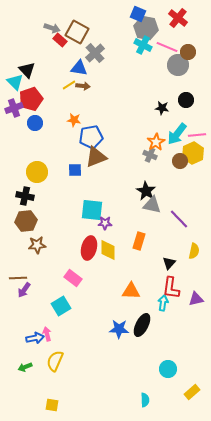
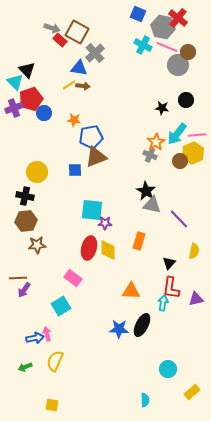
gray hexagon at (146, 28): moved 17 px right, 1 px up
blue circle at (35, 123): moved 9 px right, 10 px up
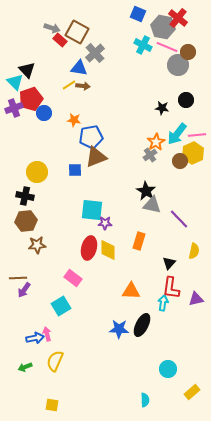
gray cross at (150, 155): rotated 32 degrees clockwise
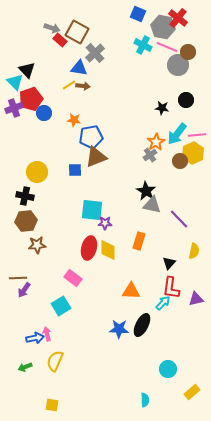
cyan arrow at (163, 303): rotated 35 degrees clockwise
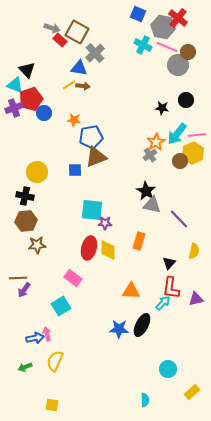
cyan triangle at (15, 82): moved 3 px down; rotated 24 degrees counterclockwise
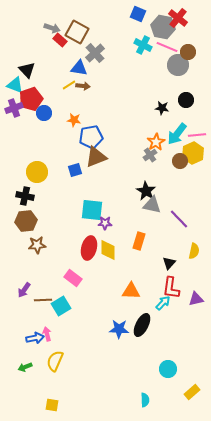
blue square at (75, 170): rotated 16 degrees counterclockwise
brown line at (18, 278): moved 25 px right, 22 px down
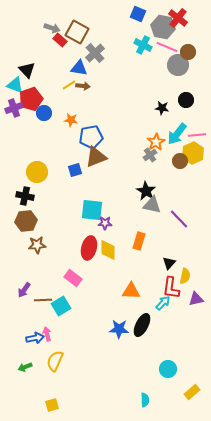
orange star at (74, 120): moved 3 px left
yellow semicircle at (194, 251): moved 9 px left, 25 px down
yellow square at (52, 405): rotated 24 degrees counterclockwise
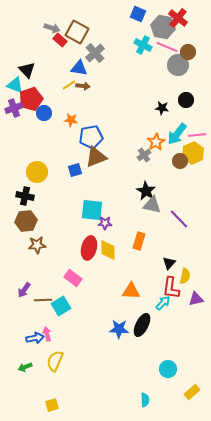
gray cross at (150, 155): moved 6 px left
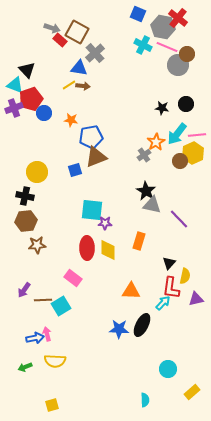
brown circle at (188, 52): moved 1 px left, 2 px down
black circle at (186, 100): moved 4 px down
red ellipse at (89, 248): moved 2 px left; rotated 15 degrees counterclockwise
yellow semicircle at (55, 361): rotated 110 degrees counterclockwise
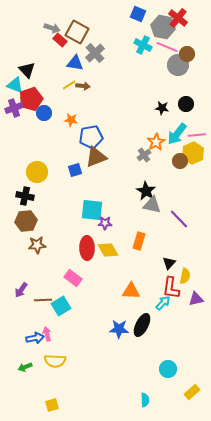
blue triangle at (79, 68): moved 4 px left, 5 px up
yellow diamond at (108, 250): rotated 30 degrees counterclockwise
purple arrow at (24, 290): moved 3 px left
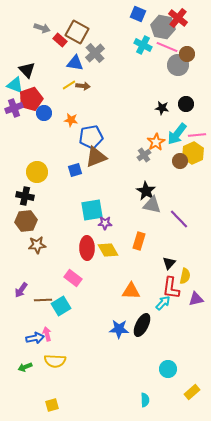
gray arrow at (52, 28): moved 10 px left
cyan square at (92, 210): rotated 15 degrees counterclockwise
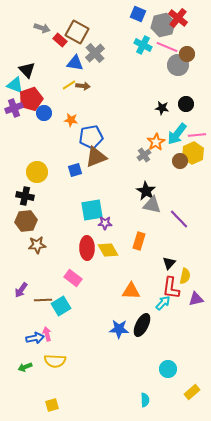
gray hexagon at (163, 27): moved 2 px up; rotated 25 degrees counterclockwise
